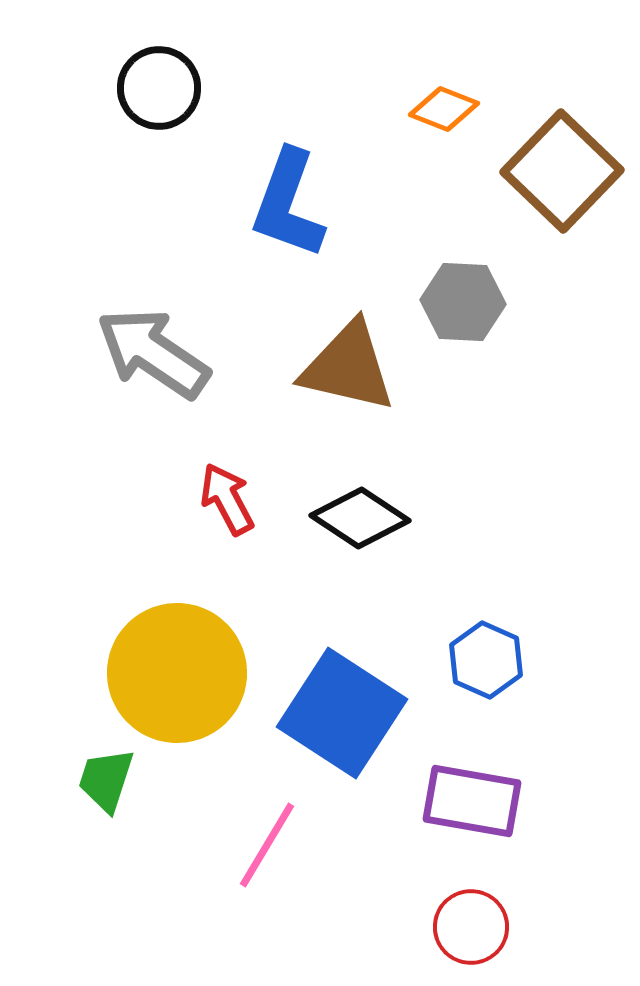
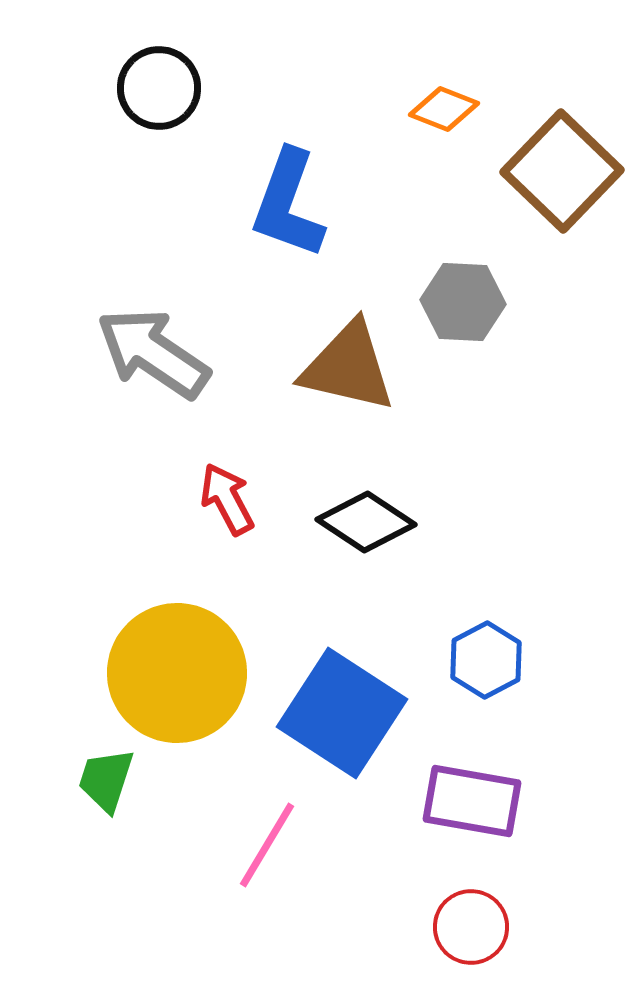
black diamond: moved 6 px right, 4 px down
blue hexagon: rotated 8 degrees clockwise
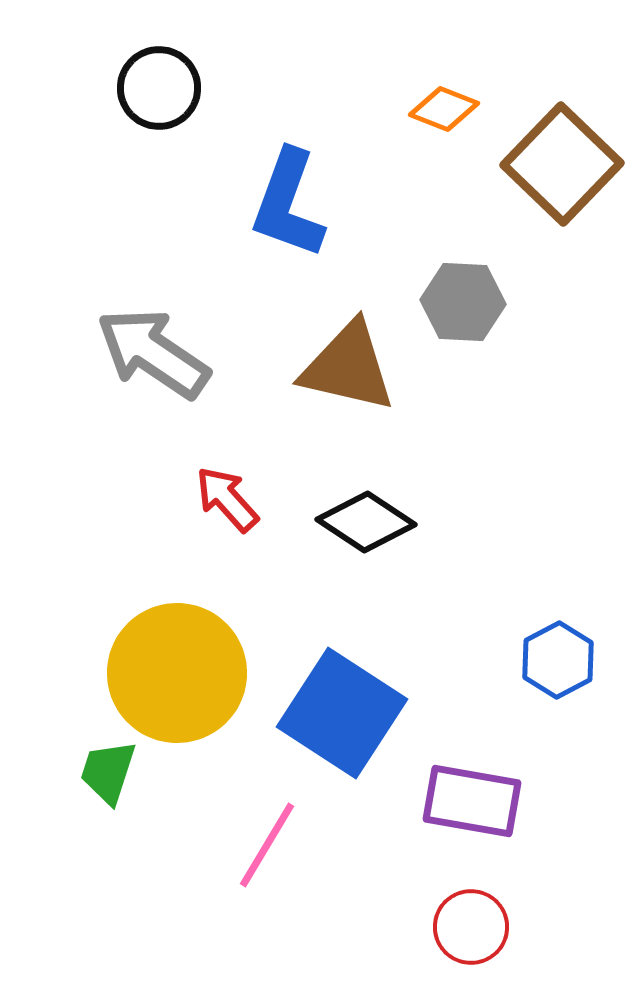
brown square: moved 7 px up
red arrow: rotated 14 degrees counterclockwise
blue hexagon: moved 72 px right
green trapezoid: moved 2 px right, 8 px up
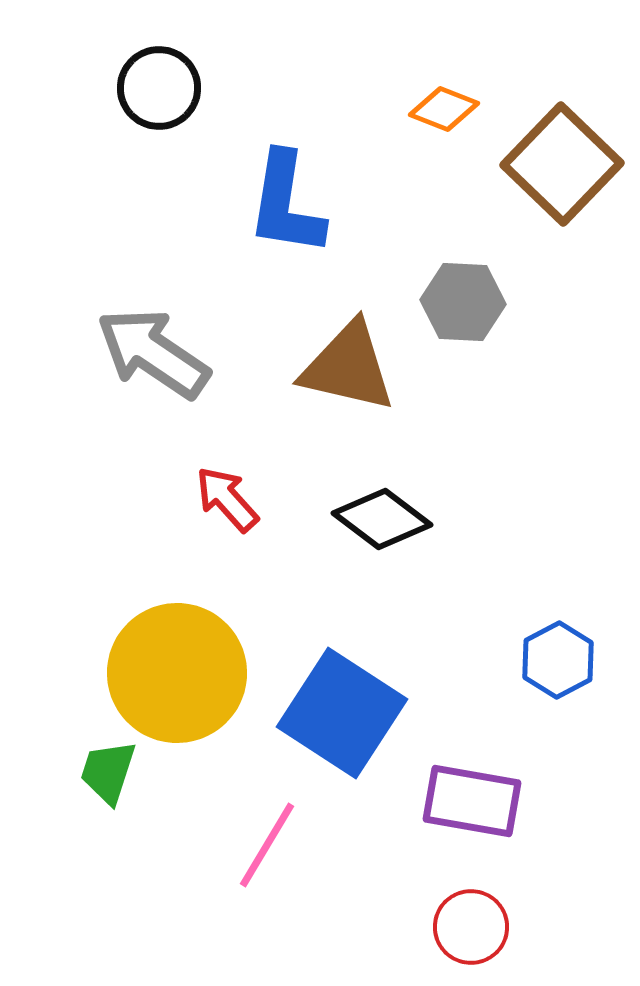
blue L-shape: moved 2 px left; rotated 11 degrees counterclockwise
black diamond: moved 16 px right, 3 px up; rotated 4 degrees clockwise
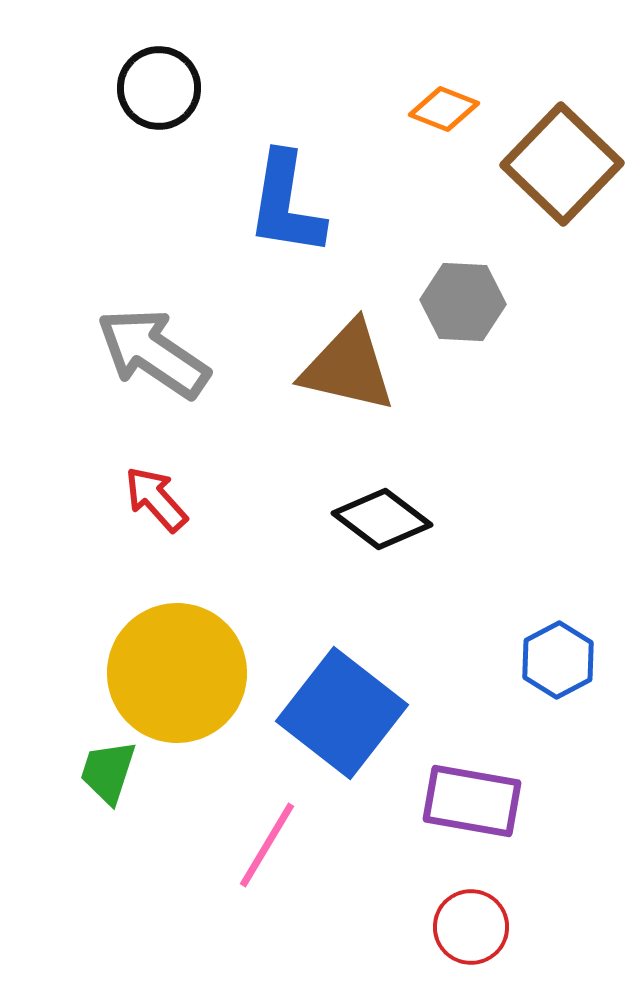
red arrow: moved 71 px left
blue square: rotated 5 degrees clockwise
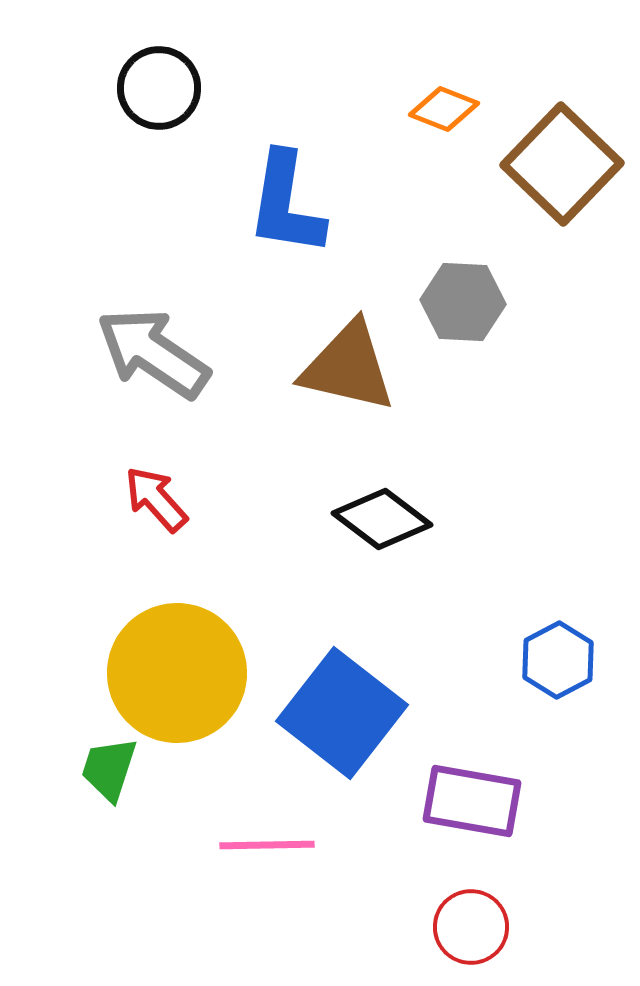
green trapezoid: moved 1 px right, 3 px up
pink line: rotated 58 degrees clockwise
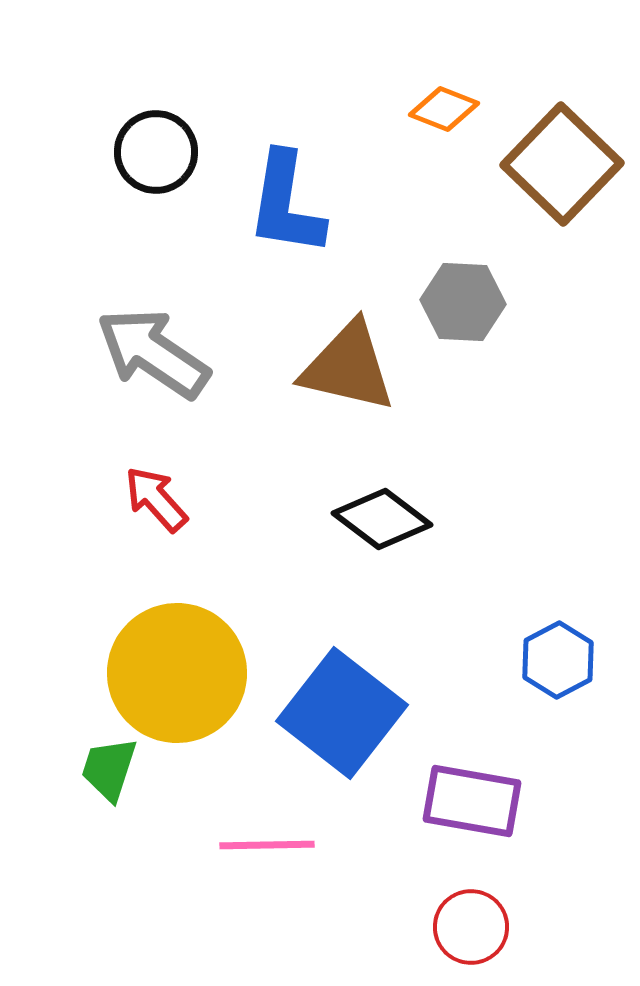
black circle: moved 3 px left, 64 px down
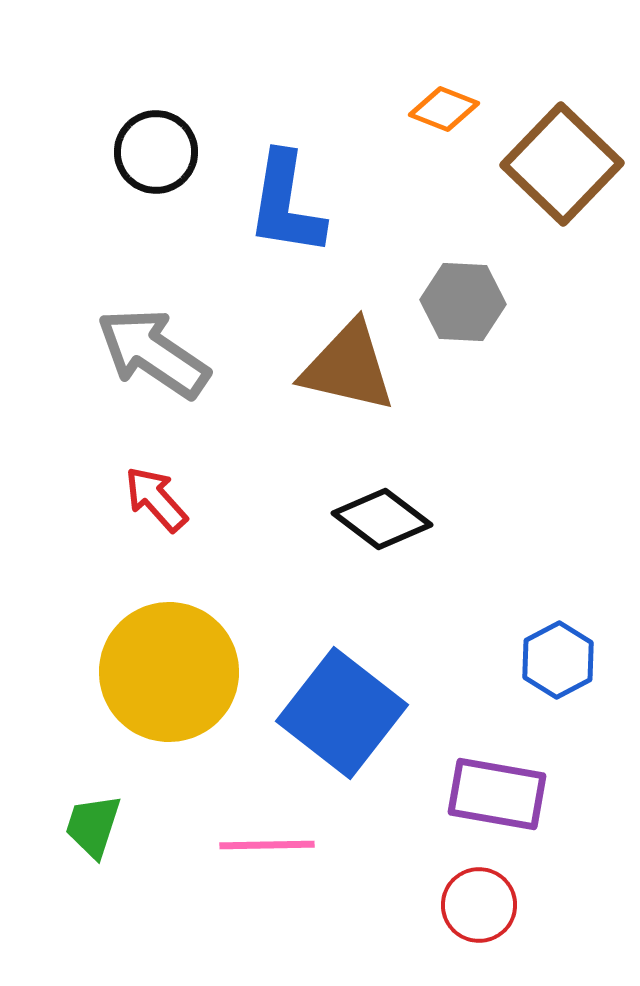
yellow circle: moved 8 px left, 1 px up
green trapezoid: moved 16 px left, 57 px down
purple rectangle: moved 25 px right, 7 px up
red circle: moved 8 px right, 22 px up
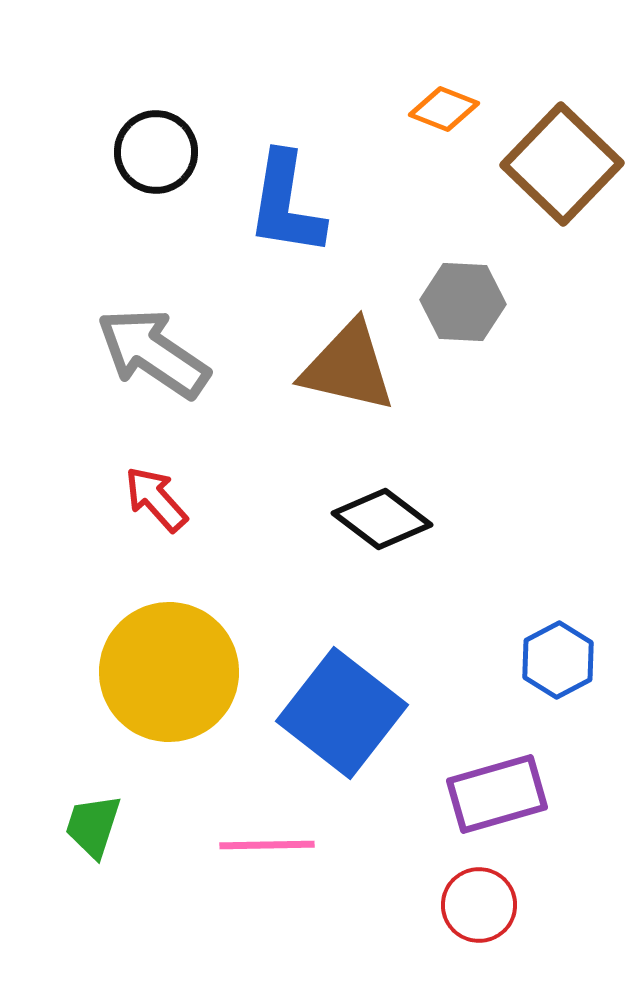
purple rectangle: rotated 26 degrees counterclockwise
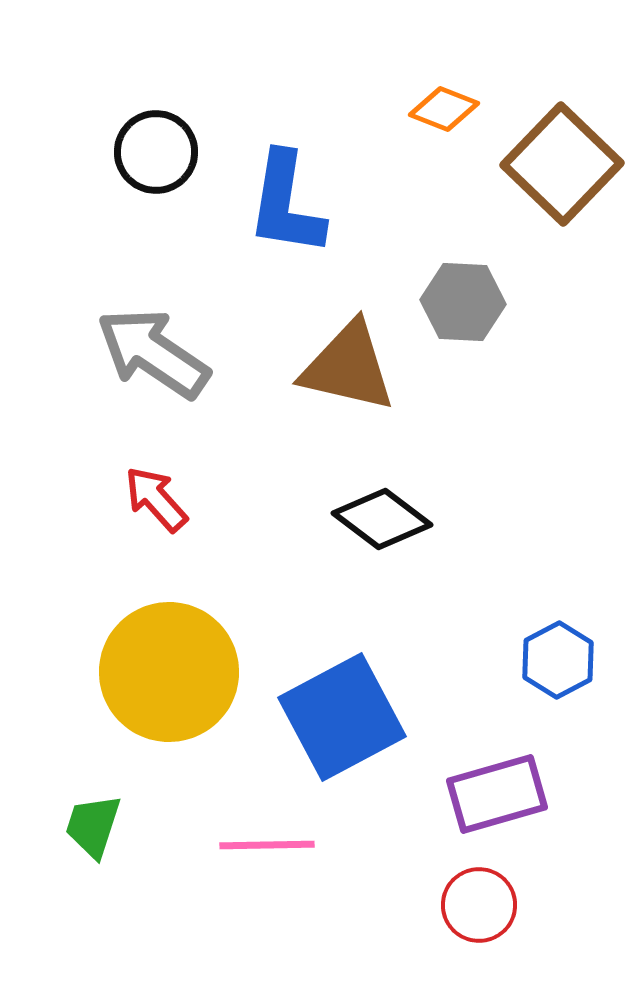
blue square: moved 4 px down; rotated 24 degrees clockwise
